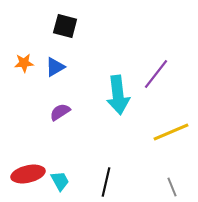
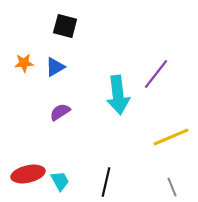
yellow line: moved 5 px down
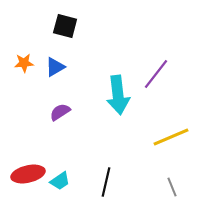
cyan trapezoid: rotated 85 degrees clockwise
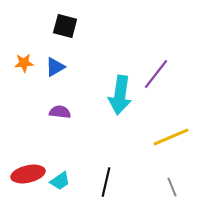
cyan arrow: moved 2 px right; rotated 15 degrees clockwise
purple semicircle: rotated 40 degrees clockwise
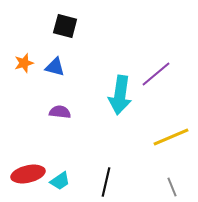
orange star: rotated 12 degrees counterclockwise
blue triangle: rotated 45 degrees clockwise
purple line: rotated 12 degrees clockwise
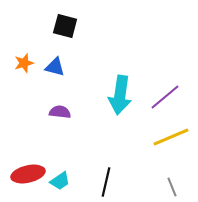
purple line: moved 9 px right, 23 px down
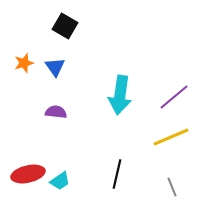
black square: rotated 15 degrees clockwise
blue triangle: rotated 40 degrees clockwise
purple line: moved 9 px right
purple semicircle: moved 4 px left
black line: moved 11 px right, 8 px up
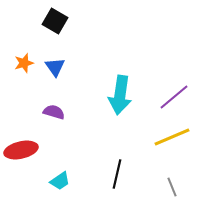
black square: moved 10 px left, 5 px up
purple semicircle: moved 2 px left; rotated 10 degrees clockwise
yellow line: moved 1 px right
red ellipse: moved 7 px left, 24 px up
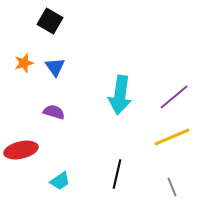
black square: moved 5 px left
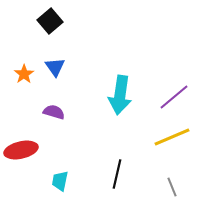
black square: rotated 20 degrees clockwise
orange star: moved 11 px down; rotated 18 degrees counterclockwise
cyan trapezoid: rotated 135 degrees clockwise
